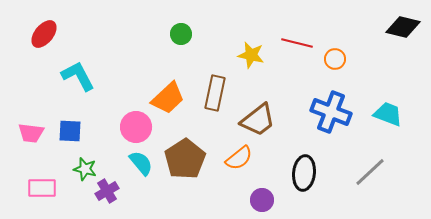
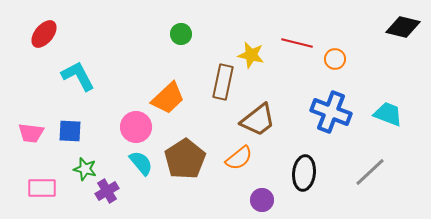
brown rectangle: moved 8 px right, 11 px up
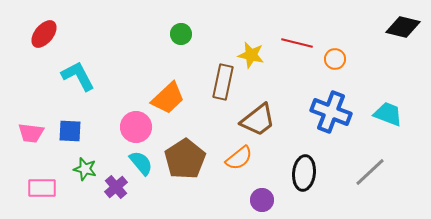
purple cross: moved 9 px right, 4 px up; rotated 10 degrees counterclockwise
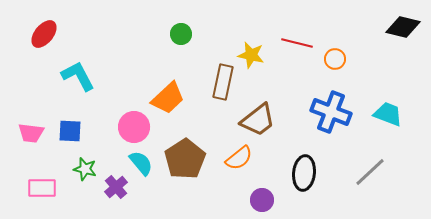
pink circle: moved 2 px left
